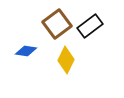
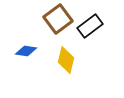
brown square: moved 1 px right, 5 px up
yellow diamond: rotated 12 degrees counterclockwise
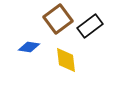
blue diamond: moved 3 px right, 4 px up
yellow diamond: rotated 20 degrees counterclockwise
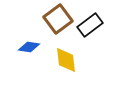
black rectangle: moved 1 px up
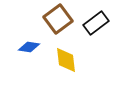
black rectangle: moved 6 px right, 2 px up
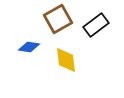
brown square: rotated 8 degrees clockwise
black rectangle: moved 2 px down
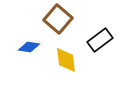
brown square: rotated 20 degrees counterclockwise
black rectangle: moved 4 px right, 15 px down
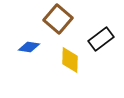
black rectangle: moved 1 px right, 1 px up
yellow diamond: moved 4 px right; rotated 8 degrees clockwise
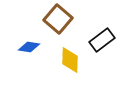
black rectangle: moved 1 px right, 1 px down
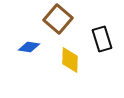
black rectangle: moved 1 px up; rotated 70 degrees counterclockwise
